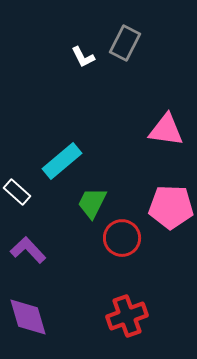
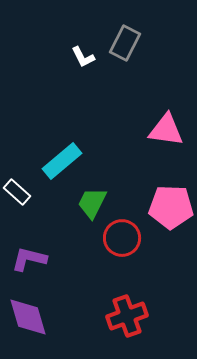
purple L-shape: moved 1 px right, 9 px down; rotated 33 degrees counterclockwise
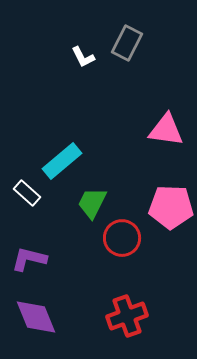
gray rectangle: moved 2 px right
white rectangle: moved 10 px right, 1 px down
purple diamond: moved 8 px right; rotated 6 degrees counterclockwise
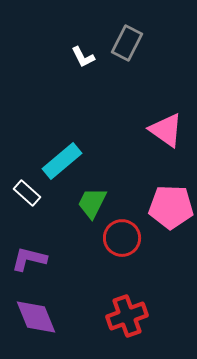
pink triangle: rotated 27 degrees clockwise
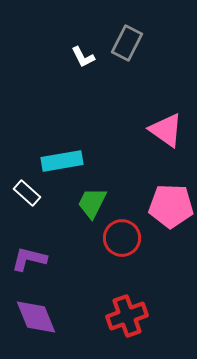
cyan rectangle: rotated 30 degrees clockwise
pink pentagon: moved 1 px up
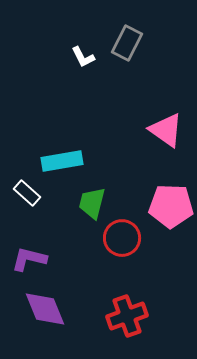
green trapezoid: rotated 12 degrees counterclockwise
purple diamond: moved 9 px right, 8 px up
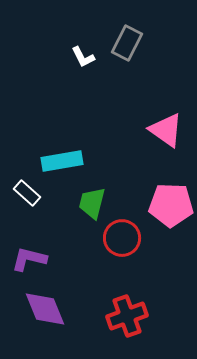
pink pentagon: moved 1 px up
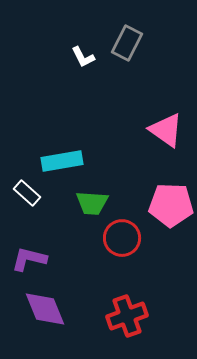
green trapezoid: rotated 100 degrees counterclockwise
